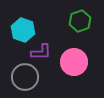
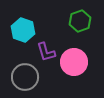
purple L-shape: moved 5 px right; rotated 75 degrees clockwise
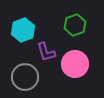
green hexagon: moved 5 px left, 4 px down
cyan hexagon: rotated 20 degrees clockwise
pink circle: moved 1 px right, 2 px down
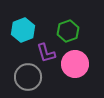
green hexagon: moved 7 px left, 6 px down
purple L-shape: moved 1 px down
gray circle: moved 3 px right
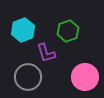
pink circle: moved 10 px right, 13 px down
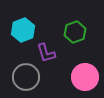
green hexagon: moved 7 px right, 1 px down
gray circle: moved 2 px left
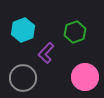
purple L-shape: rotated 60 degrees clockwise
gray circle: moved 3 px left, 1 px down
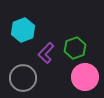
green hexagon: moved 16 px down
